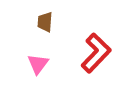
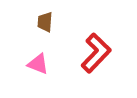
pink triangle: rotated 45 degrees counterclockwise
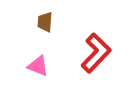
pink triangle: moved 2 px down
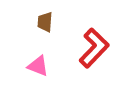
red L-shape: moved 2 px left, 5 px up
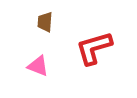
red L-shape: rotated 150 degrees counterclockwise
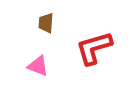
brown trapezoid: moved 1 px right, 1 px down
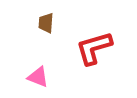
pink triangle: moved 11 px down
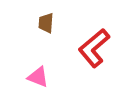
red L-shape: rotated 24 degrees counterclockwise
